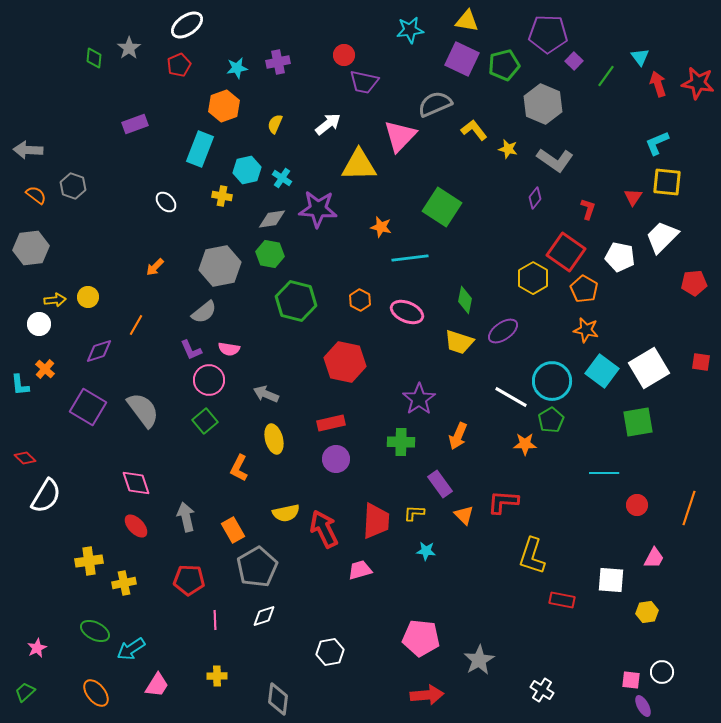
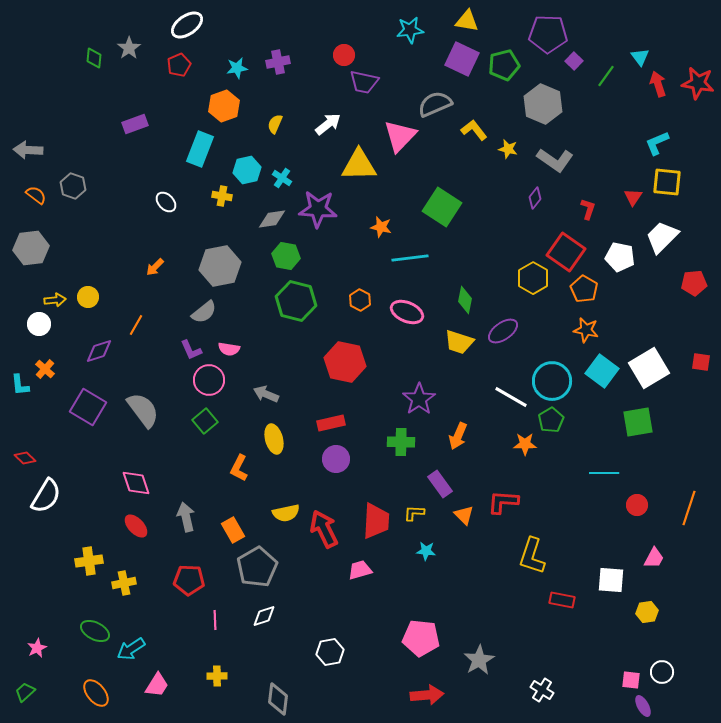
green hexagon at (270, 254): moved 16 px right, 2 px down
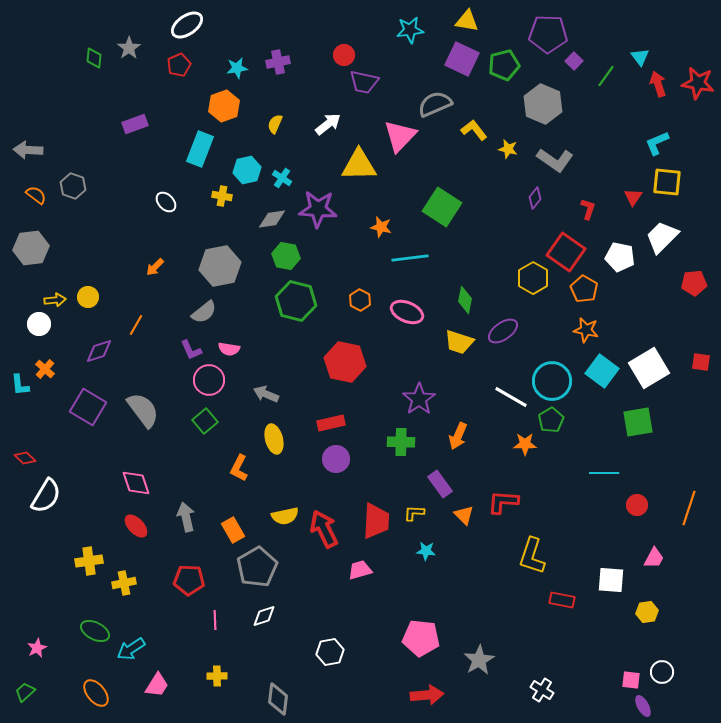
yellow semicircle at (286, 513): moved 1 px left, 3 px down
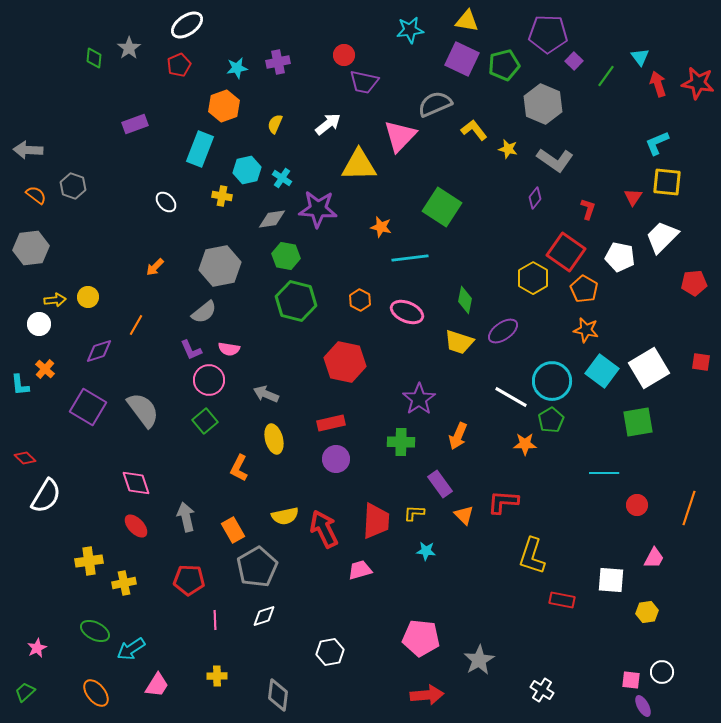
gray diamond at (278, 699): moved 4 px up
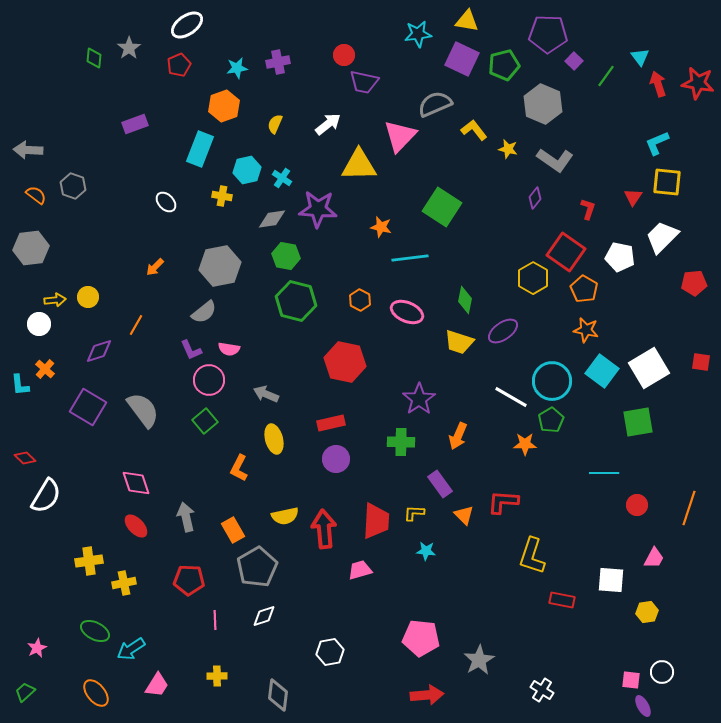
cyan star at (410, 30): moved 8 px right, 4 px down
red arrow at (324, 529): rotated 21 degrees clockwise
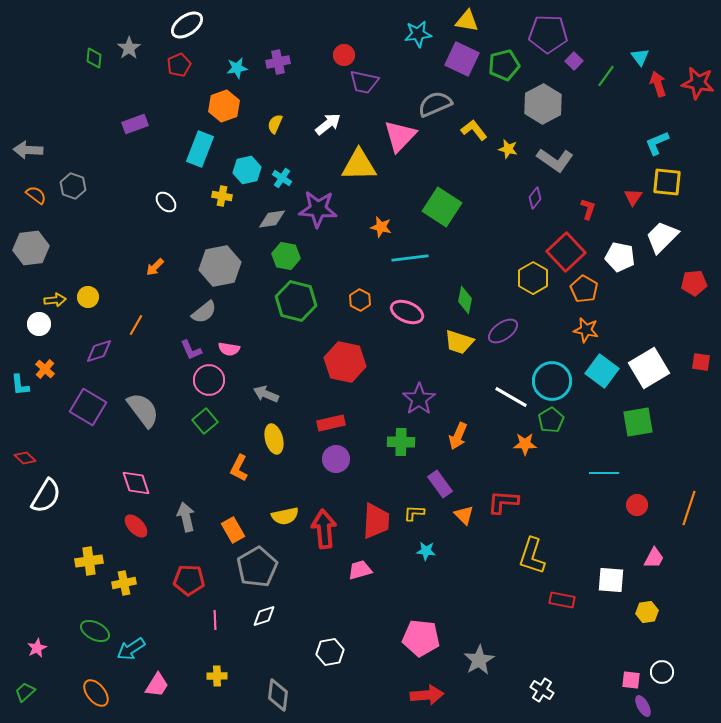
gray hexagon at (543, 104): rotated 9 degrees clockwise
red square at (566, 252): rotated 12 degrees clockwise
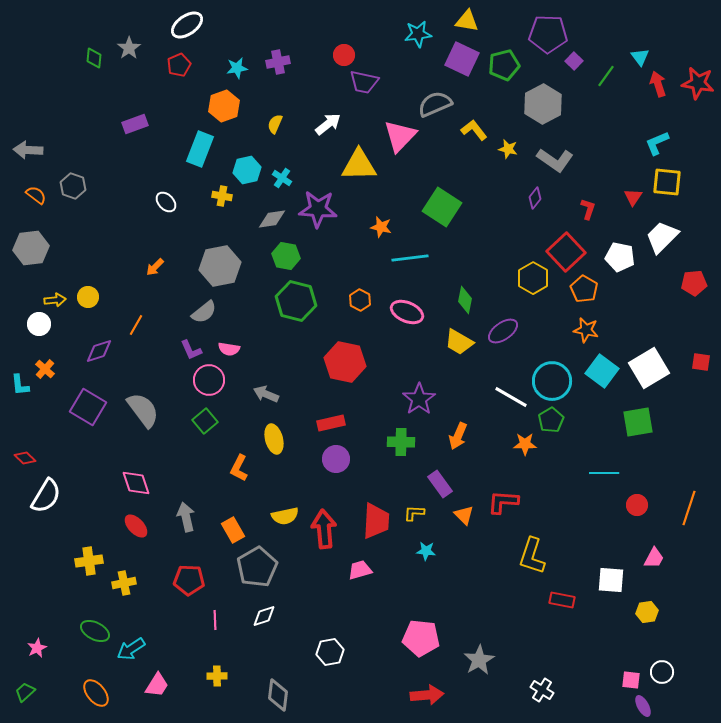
yellow trapezoid at (459, 342): rotated 12 degrees clockwise
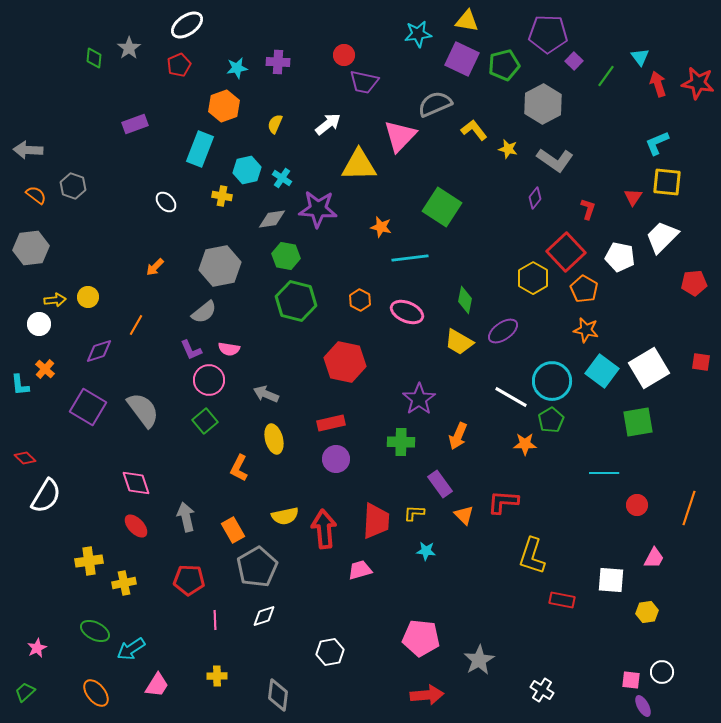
purple cross at (278, 62): rotated 15 degrees clockwise
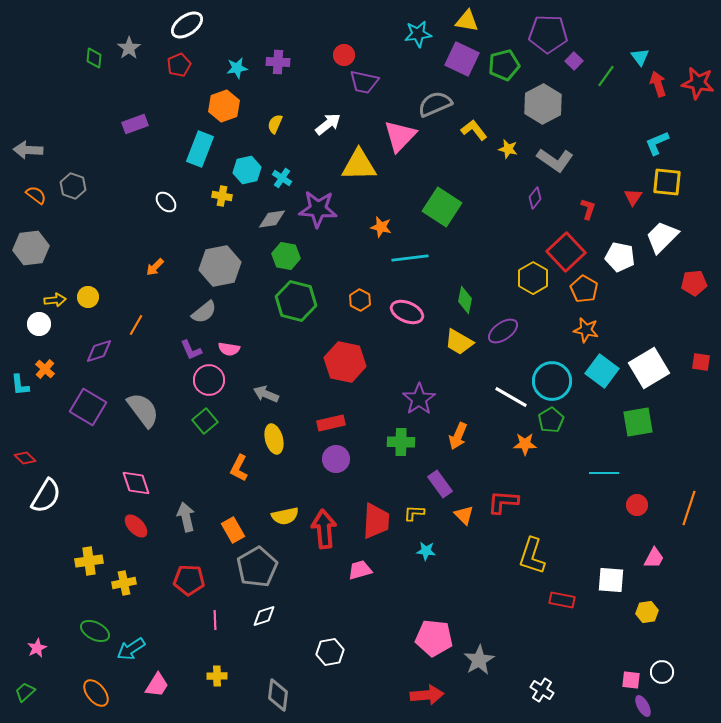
pink pentagon at (421, 638): moved 13 px right
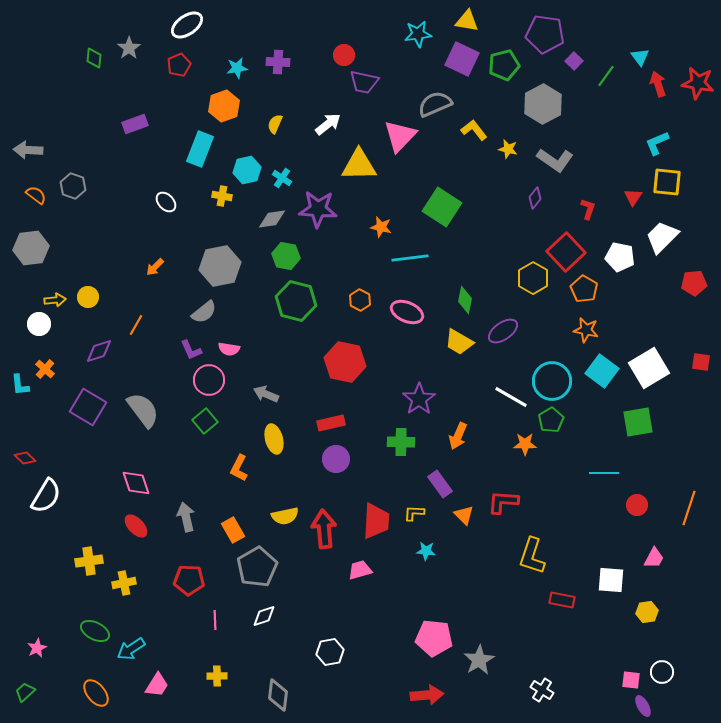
purple pentagon at (548, 34): moved 3 px left; rotated 6 degrees clockwise
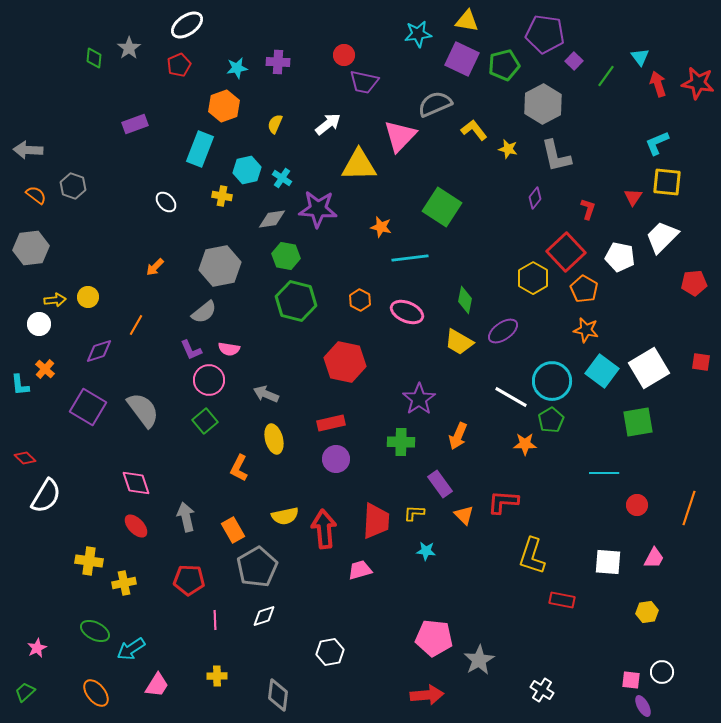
gray L-shape at (555, 160): moved 1 px right, 4 px up; rotated 42 degrees clockwise
yellow cross at (89, 561): rotated 16 degrees clockwise
white square at (611, 580): moved 3 px left, 18 px up
